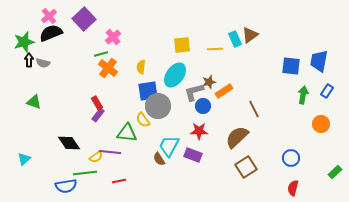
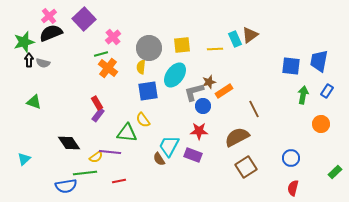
gray circle at (158, 106): moved 9 px left, 58 px up
brown semicircle at (237, 137): rotated 15 degrees clockwise
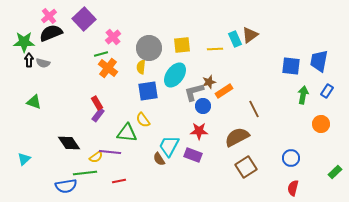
green star at (24, 42): rotated 15 degrees clockwise
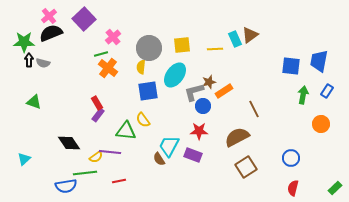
green triangle at (127, 133): moved 1 px left, 2 px up
green rectangle at (335, 172): moved 16 px down
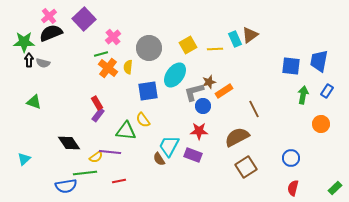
yellow square at (182, 45): moved 6 px right; rotated 24 degrees counterclockwise
yellow semicircle at (141, 67): moved 13 px left
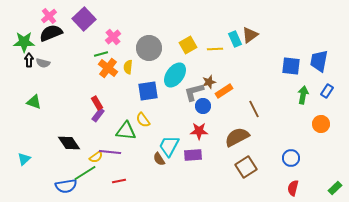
purple rectangle at (193, 155): rotated 24 degrees counterclockwise
green line at (85, 173): rotated 25 degrees counterclockwise
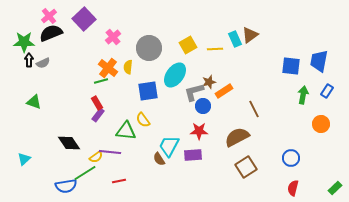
green line at (101, 54): moved 27 px down
gray semicircle at (43, 63): rotated 40 degrees counterclockwise
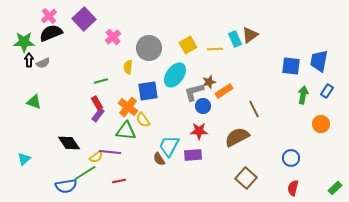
orange cross at (108, 68): moved 20 px right, 39 px down
brown square at (246, 167): moved 11 px down; rotated 15 degrees counterclockwise
